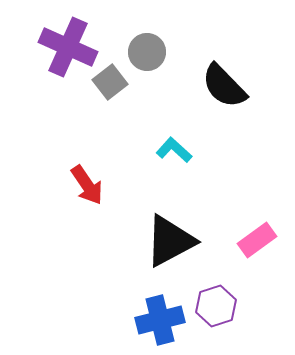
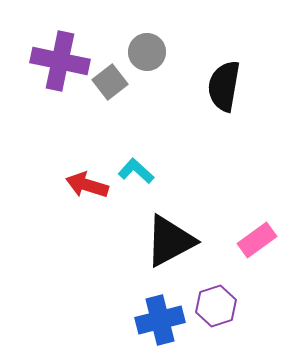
purple cross: moved 8 px left, 14 px down; rotated 12 degrees counterclockwise
black semicircle: rotated 54 degrees clockwise
cyan L-shape: moved 38 px left, 21 px down
red arrow: rotated 141 degrees clockwise
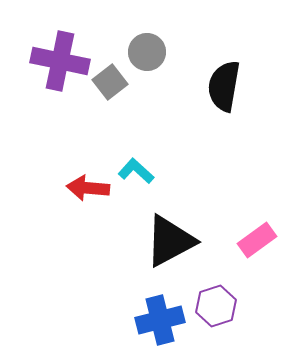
red arrow: moved 1 px right, 3 px down; rotated 12 degrees counterclockwise
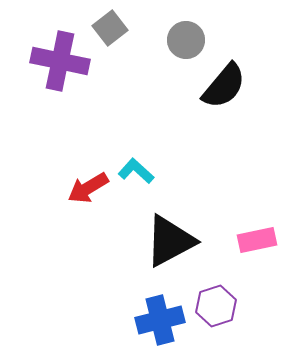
gray circle: moved 39 px right, 12 px up
gray square: moved 54 px up
black semicircle: rotated 150 degrees counterclockwise
red arrow: rotated 36 degrees counterclockwise
pink rectangle: rotated 24 degrees clockwise
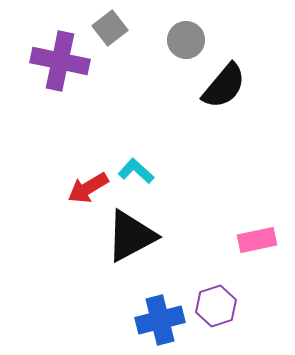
black triangle: moved 39 px left, 5 px up
